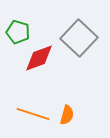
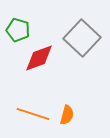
green pentagon: moved 2 px up
gray square: moved 3 px right
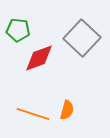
green pentagon: rotated 10 degrees counterclockwise
orange semicircle: moved 5 px up
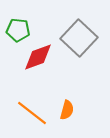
gray square: moved 3 px left
red diamond: moved 1 px left, 1 px up
orange line: moved 1 px left, 1 px up; rotated 20 degrees clockwise
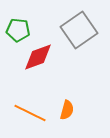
gray square: moved 8 px up; rotated 12 degrees clockwise
orange line: moved 2 px left; rotated 12 degrees counterclockwise
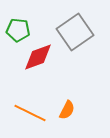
gray square: moved 4 px left, 2 px down
orange semicircle: rotated 12 degrees clockwise
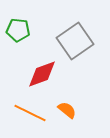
gray square: moved 9 px down
red diamond: moved 4 px right, 17 px down
orange semicircle: rotated 78 degrees counterclockwise
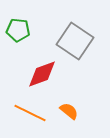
gray square: rotated 21 degrees counterclockwise
orange semicircle: moved 2 px right, 1 px down
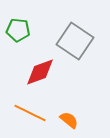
red diamond: moved 2 px left, 2 px up
orange semicircle: moved 9 px down
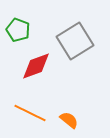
green pentagon: rotated 15 degrees clockwise
gray square: rotated 24 degrees clockwise
red diamond: moved 4 px left, 6 px up
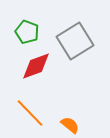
green pentagon: moved 9 px right, 2 px down
orange line: rotated 20 degrees clockwise
orange semicircle: moved 1 px right, 5 px down
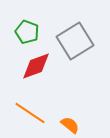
orange line: rotated 12 degrees counterclockwise
